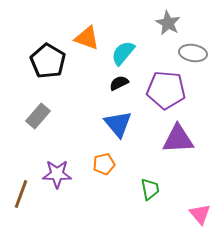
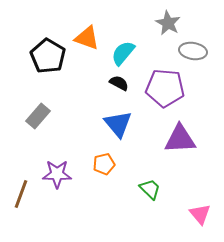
gray ellipse: moved 2 px up
black pentagon: moved 5 px up
black semicircle: rotated 54 degrees clockwise
purple pentagon: moved 1 px left, 2 px up
purple triangle: moved 2 px right
green trapezoid: rotated 35 degrees counterclockwise
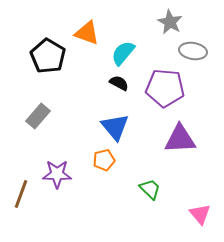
gray star: moved 2 px right, 1 px up
orange triangle: moved 5 px up
blue triangle: moved 3 px left, 3 px down
orange pentagon: moved 4 px up
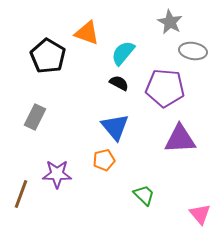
gray rectangle: moved 3 px left, 1 px down; rotated 15 degrees counterclockwise
green trapezoid: moved 6 px left, 6 px down
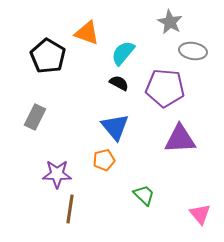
brown line: moved 49 px right, 15 px down; rotated 12 degrees counterclockwise
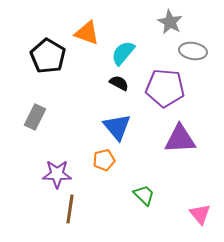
blue triangle: moved 2 px right
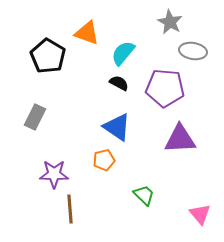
blue triangle: rotated 16 degrees counterclockwise
purple star: moved 3 px left
brown line: rotated 12 degrees counterclockwise
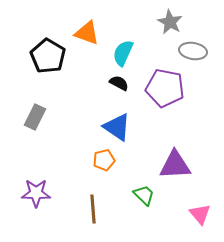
cyan semicircle: rotated 16 degrees counterclockwise
purple pentagon: rotated 6 degrees clockwise
purple triangle: moved 5 px left, 26 px down
purple star: moved 18 px left, 19 px down
brown line: moved 23 px right
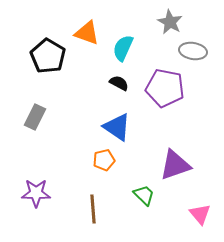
cyan semicircle: moved 5 px up
purple triangle: rotated 16 degrees counterclockwise
